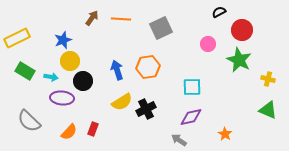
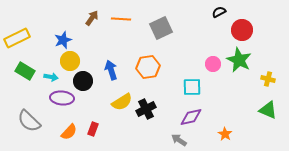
pink circle: moved 5 px right, 20 px down
blue arrow: moved 6 px left
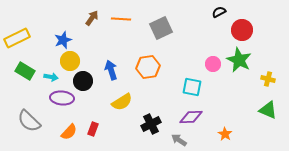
cyan square: rotated 12 degrees clockwise
black cross: moved 5 px right, 15 px down
purple diamond: rotated 10 degrees clockwise
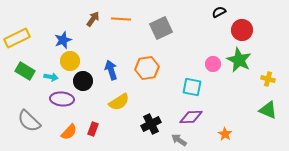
brown arrow: moved 1 px right, 1 px down
orange hexagon: moved 1 px left, 1 px down
purple ellipse: moved 1 px down
yellow semicircle: moved 3 px left
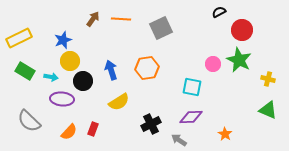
yellow rectangle: moved 2 px right
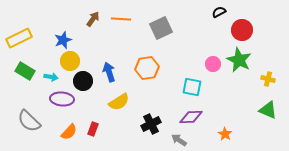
blue arrow: moved 2 px left, 2 px down
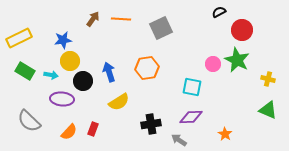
blue star: rotated 12 degrees clockwise
green star: moved 2 px left
cyan arrow: moved 2 px up
black cross: rotated 18 degrees clockwise
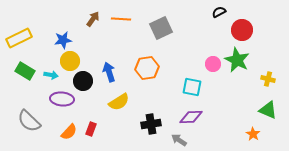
red rectangle: moved 2 px left
orange star: moved 28 px right
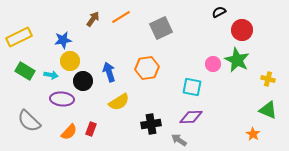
orange line: moved 2 px up; rotated 36 degrees counterclockwise
yellow rectangle: moved 1 px up
